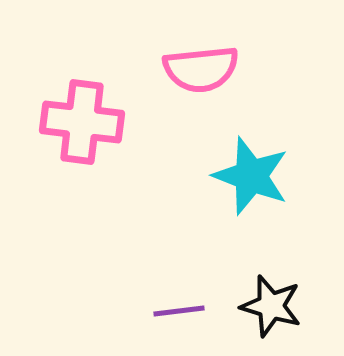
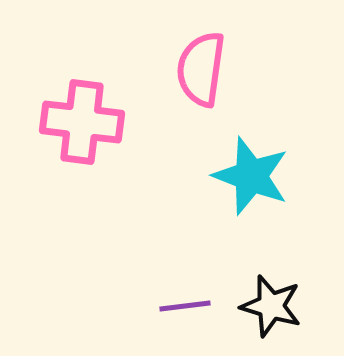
pink semicircle: rotated 104 degrees clockwise
purple line: moved 6 px right, 5 px up
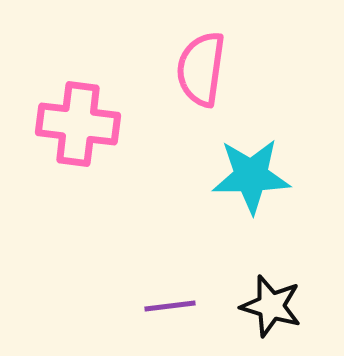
pink cross: moved 4 px left, 2 px down
cyan star: rotated 22 degrees counterclockwise
purple line: moved 15 px left
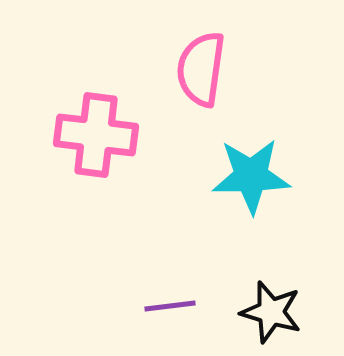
pink cross: moved 18 px right, 11 px down
black star: moved 6 px down
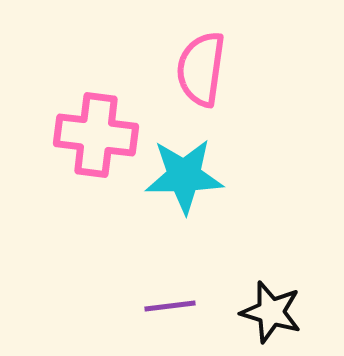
cyan star: moved 67 px left
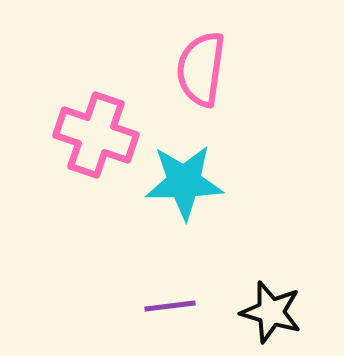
pink cross: rotated 12 degrees clockwise
cyan star: moved 6 px down
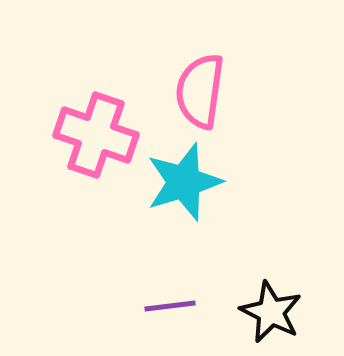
pink semicircle: moved 1 px left, 22 px down
cyan star: rotated 16 degrees counterclockwise
black star: rotated 10 degrees clockwise
